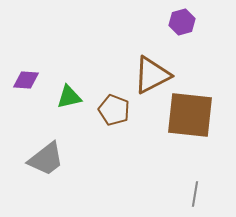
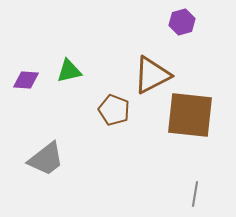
green triangle: moved 26 px up
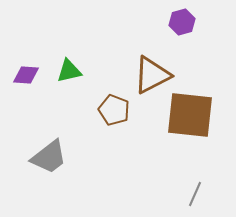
purple diamond: moved 5 px up
gray trapezoid: moved 3 px right, 2 px up
gray line: rotated 15 degrees clockwise
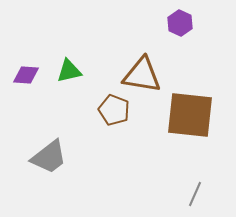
purple hexagon: moved 2 px left, 1 px down; rotated 20 degrees counterclockwise
brown triangle: moved 10 px left; rotated 36 degrees clockwise
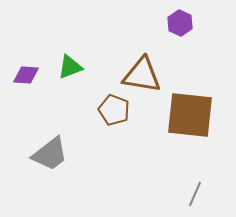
green triangle: moved 1 px right, 4 px up; rotated 8 degrees counterclockwise
gray trapezoid: moved 1 px right, 3 px up
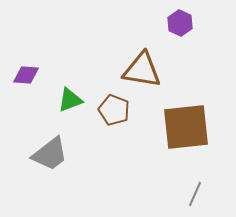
green triangle: moved 33 px down
brown triangle: moved 5 px up
brown square: moved 4 px left, 12 px down; rotated 12 degrees counterclockwise
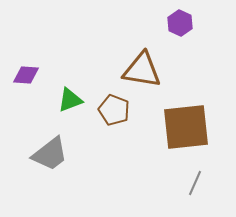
gray line: moved 11 px up
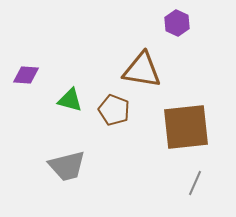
purple hexagon: moved 3 px left
green triangle: rotated 36 degrees clockwise
gray trapezoid: moved 17 px right, 12 px down; rotated 24 degrees clockwise
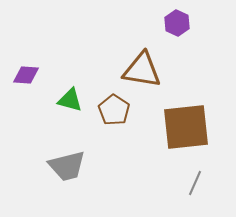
brown pentagon: rotated 12 degrees clockwise
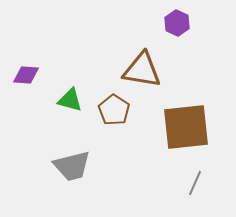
gray trapezoid: moved 5 px right
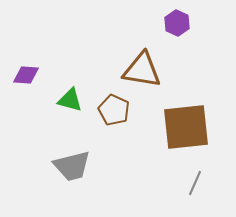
brown pentagon: rotated 8 degrees counterclockwise
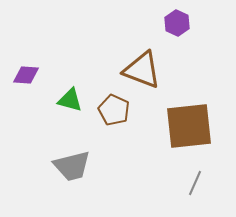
brown triangle: rotated 12 degrees clockwise
brown square: moved 3 px right, 1 px up
